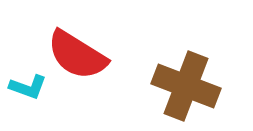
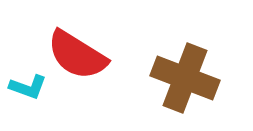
brown cross: moved 1 px left, 8 px up
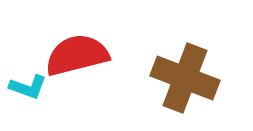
red semicircle: rotated 134 degrees clockwise
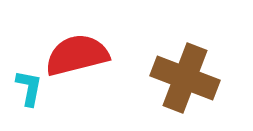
cyan L-shape: moved 1 px right, 1 px down; rotated 99 degrees counterclockwise
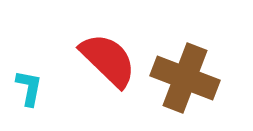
red semicircle: moved 31 px right, 5 px down; rotated 58 degrees clockwise
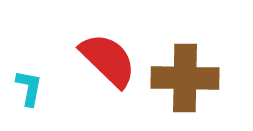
brown cross: rotated 20 degrees counterclockwise
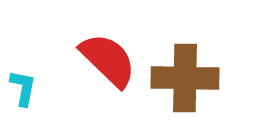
cyan L-shape: moved 6 px left
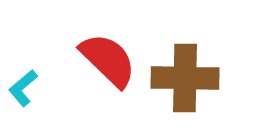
cyan L-shape: rotated 141 degrees counterclockwise
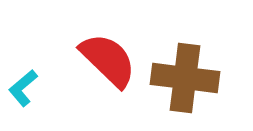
brown cross: rotated 6 degrees clockwise
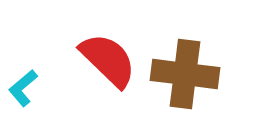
brown cross: moved 4 px up
